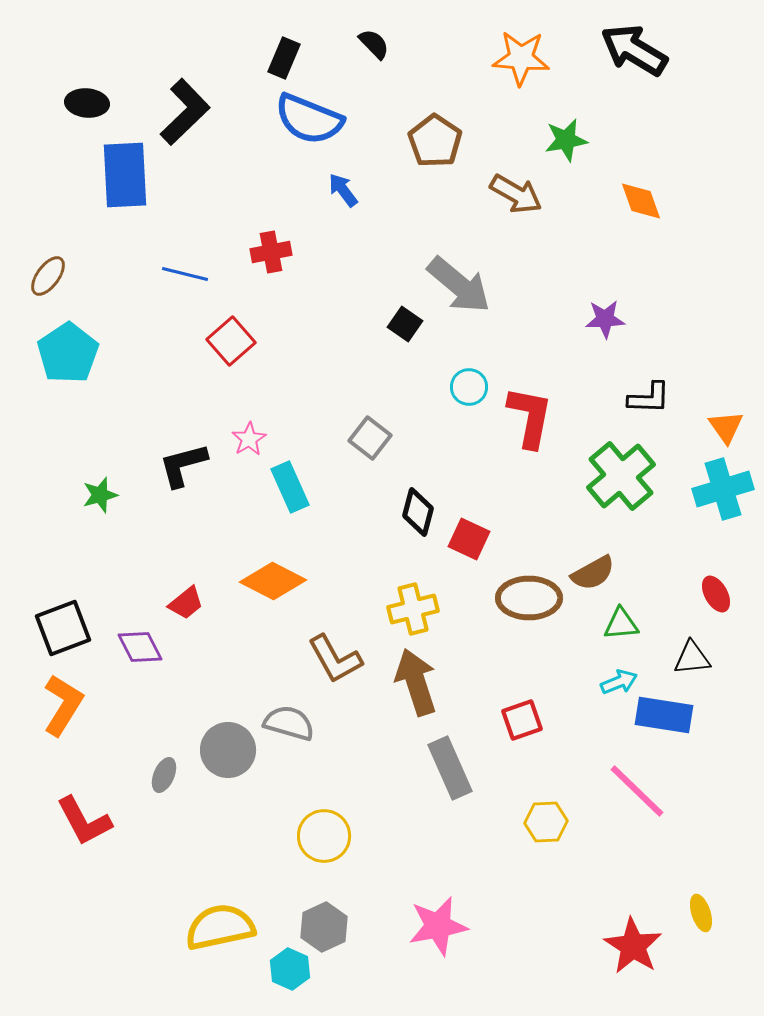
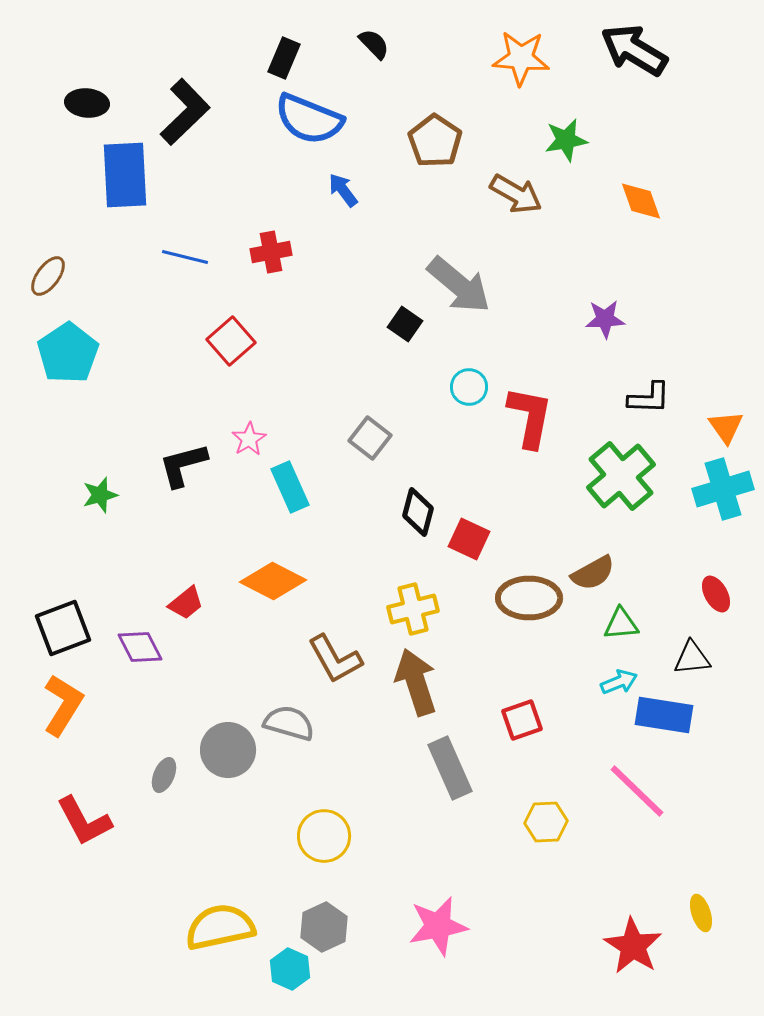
blue line at (185, 274): moved 17 px up
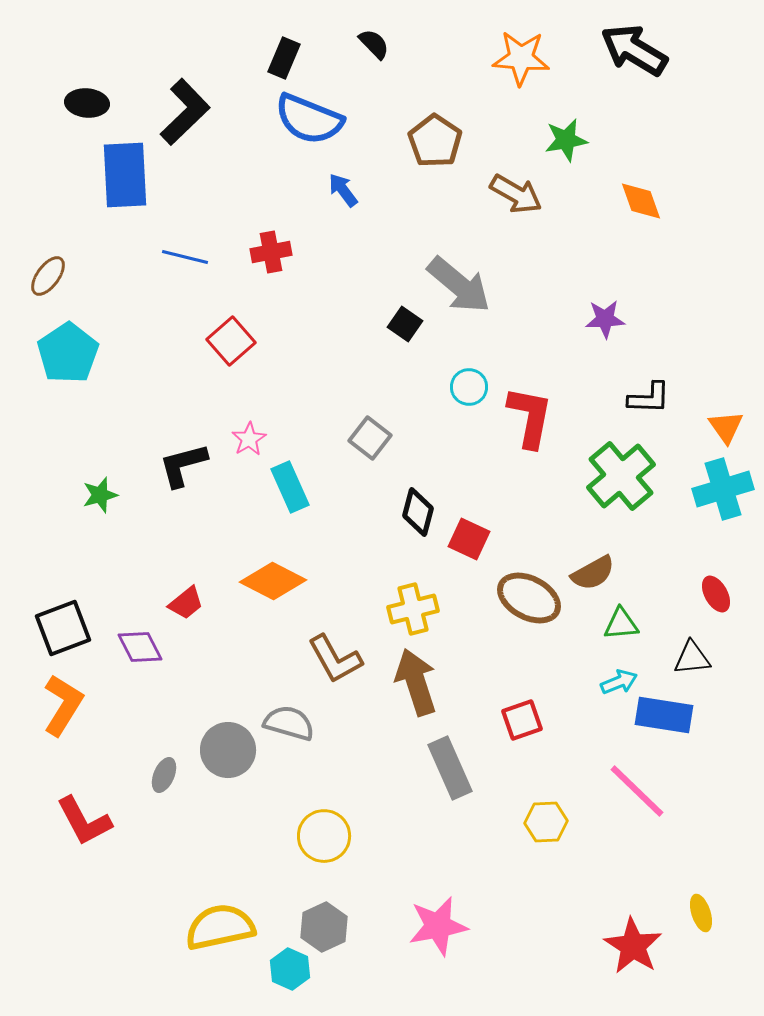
brown ellipse at (529, 598): rotated 28 degrees clockwise
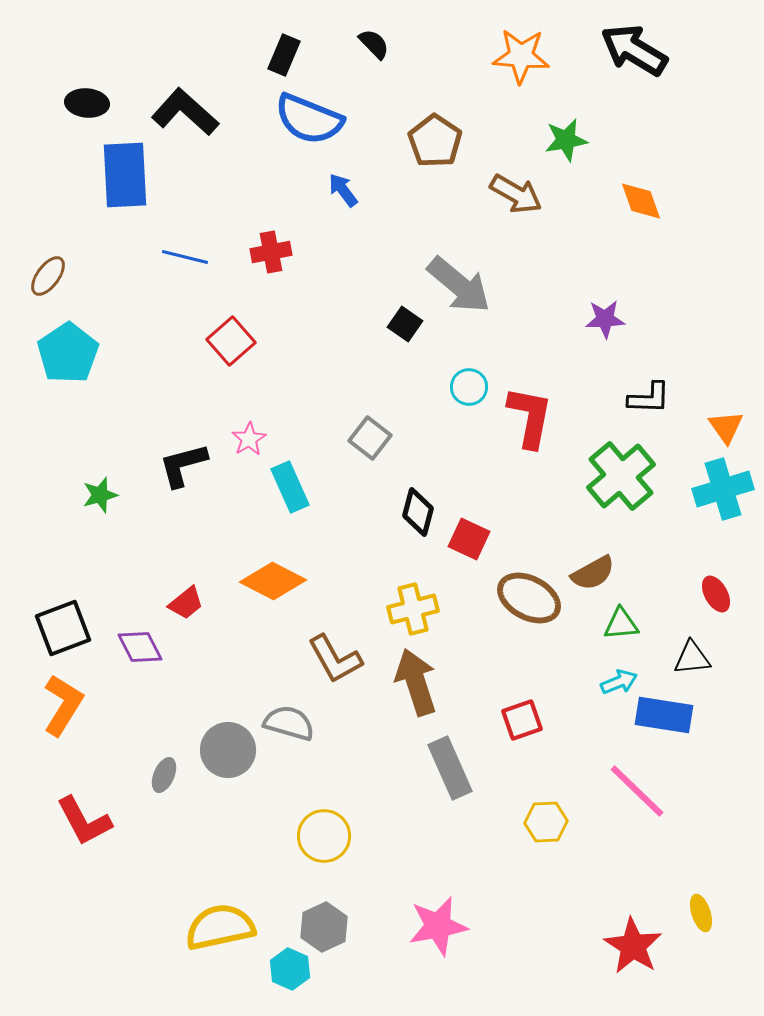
black rectangle at (284, 58): moved 3 px up
orange star at (521, 58): moved 2 px up
black L-shape at (185, 112): rotated 94 degrees counterclockwise
